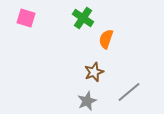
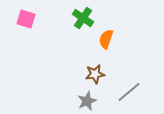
pink square: moved 1 px down
brown star: moved 1 px right, 2 px down; rotated 12 degrees clockwise
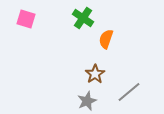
brown star: rotated 24 degrees counterclockwise
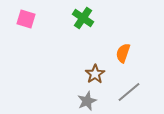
orange semicircle: moved 17 px right, 14 px down
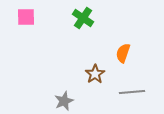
pink square: moved 2 px up; rotated 18 degrees counterclockwise
gray line: moved 3 px right; rotated 35 degrees clockwise
gray star: moved 23 px left
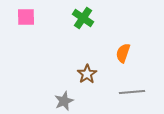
brown star: moved 8 px left
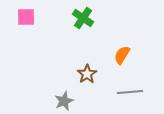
orange semicircle: moved 1 px left, 2 px down; rotated 12 degrees clockwise
gray line: moved 2 px left
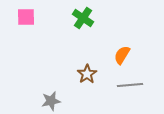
gray line: moved 7 px up
gray star: moved 13 px left; rotated 12 degrees clockwise
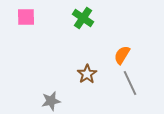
gray line: moved 2 px up; rotated 70 degrees clockwise
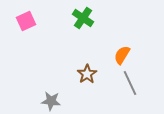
pink square: moved 4 px down; rotated 24 degrees counterclockwise
gray star: rotated 18 degrees clockwise
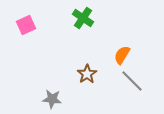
pink square: moved 4 px down
gray line: moved 2 px right, 2 px up; rotated 20 degrees counterclockwise
gray star: moved 1 px right, 2 px up
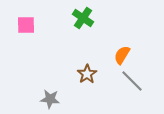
pink square: rotated 24 degrees clockwise
gray star: moved 2 px left
